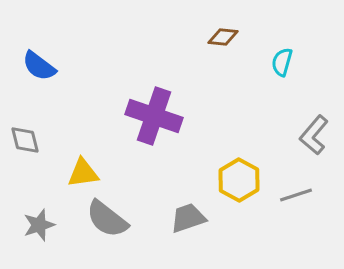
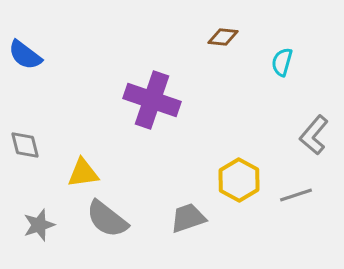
blue semicircle: moved 14 px left, 11 px up
purple cross: moved 2 px left, 16 px up
gray diamond: moved 5 px down
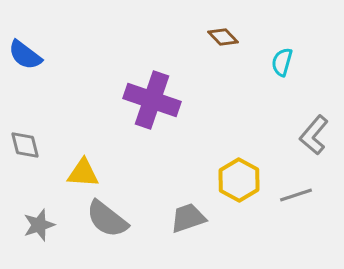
brown diamond: rotated 40 degrees clockwise
yellow triangle: rotated 12 degrees clockwise
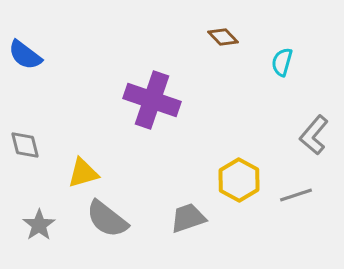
yellow triangle: rotated 20 degrees counterclockwise
gray star: rotated 16 degrees counterclockwise
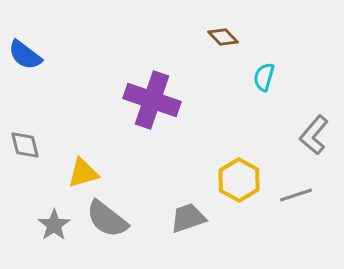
cyan semicircle: moved 18 px left, 15 px down
gray star: moved 15 px right
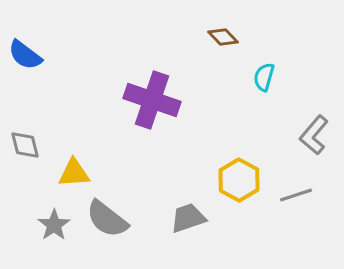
yellow triangle: moved 9 px left; rotated 12 degrees clockwise
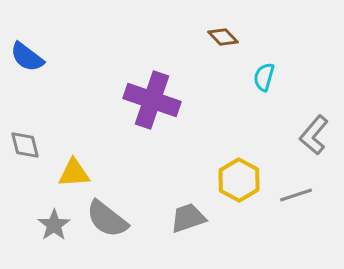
blue semicircle: moved 2 px right, 2 px down
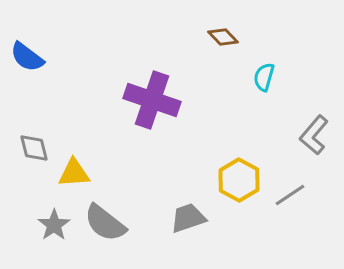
gray diamond: moved 9 px right, 3 px down
gray line: moved 6 px left; rotated 16 degrees counterclockwise
gray semicircle: moved 2 px left, 4 px down
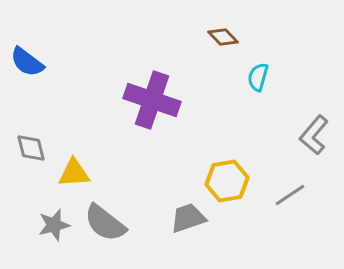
blue semicircle: moved 5 px down
cyan semicircle: moved 6 px left
gray diamond: moved 3 px left
yellow hexagon: moved 12 px left, 1 px down; rotated 21 degrees clockwise
gray star: rotated 20 degrees clockwise
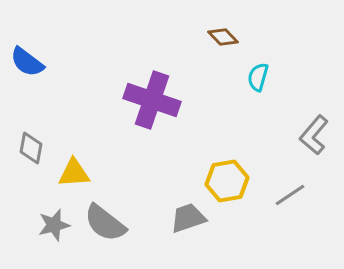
gray diamond: rotated 24 degrees clockwise
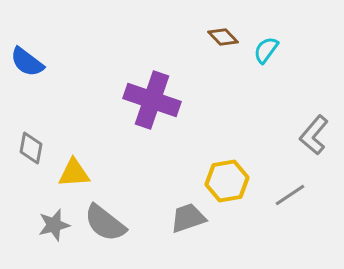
cyan semicircle: moved 8 px right, 27 px up; rotated 20 degrees clockwise
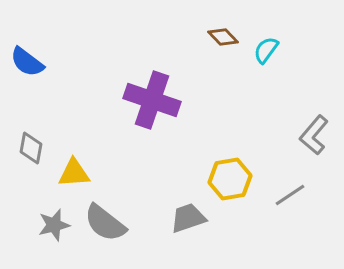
yellow hexagon: moved 3 px right, 2 px up
